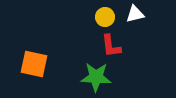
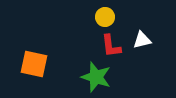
white triangle: moved 7 px right, 26 px down
green star: rotated 16 degrees clockwise
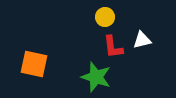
red L-shape: moved 2 px right, 1 px down
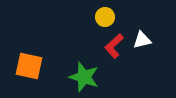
red L-shape: moved 1 px right, 1 px up; rotated 55 degrees clockwise
orange square: moved 5 px left, 2 px down
green star: moved 12 px left
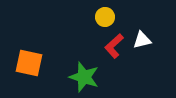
orange square: moved 3 px up
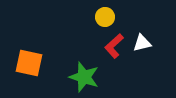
white triangle: moved 3 px down
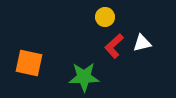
green star: rotated 20 degrees counterclockwise
